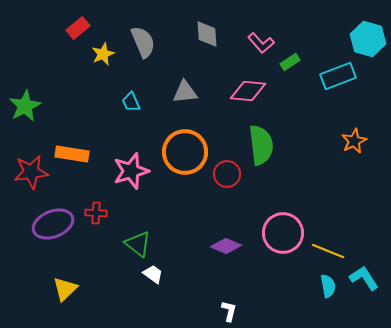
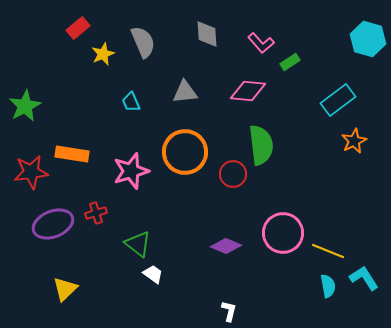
cyan rectangle: moved 24 px down; rotated 16 degrees counterclockwise
red circle: moved 6 px right
red cross: rotated 20 degrees counterclockwise
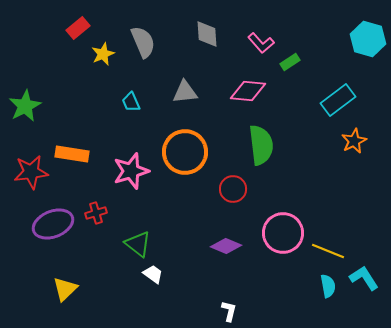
red circle: moved 15 px down
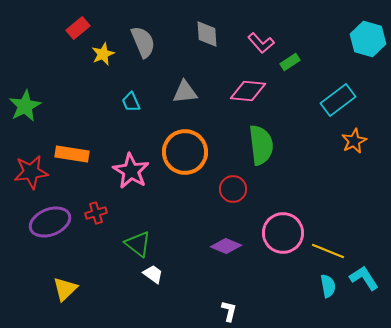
pink star: rotated 24 degrees counterclockwise
purple ellipse: moved 3 px left, 2 px up
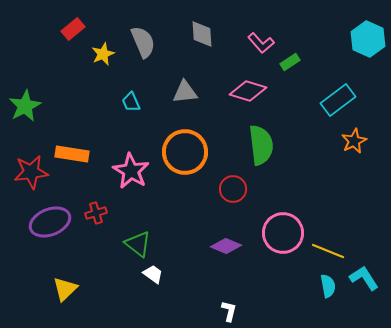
red rectangle: moved 5 px left, 1 px down
gray diamond: moved 5 px left
cyan hexagon: rotated 8 degrees clockwise
pink diamond: rotated 12 degrees clockwise
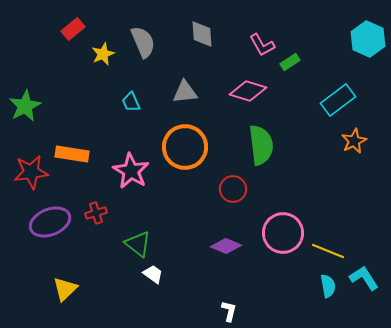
pink L-shape: moved 1 px right, 2 px down; rotated 12 degrees clockwise
orange circle: moved 5 px up
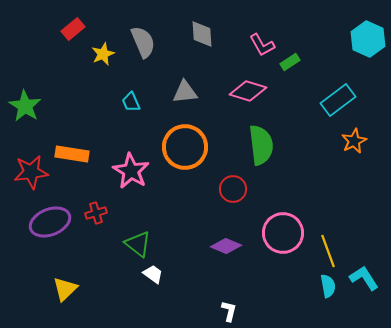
green star: rotated 12 degrees counterclockwise
yellow line: rotated 48 degrees clockwise
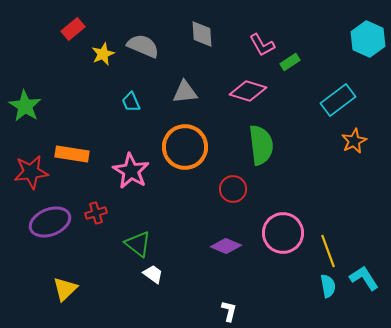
gray semicircle: moved 4 px down; rotated 44 degrees counterclockwise
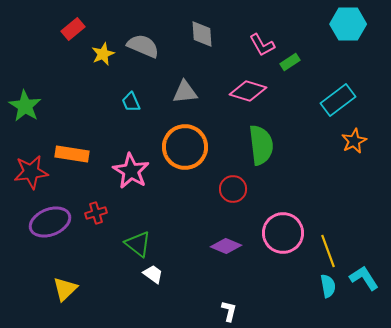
cyan hexagon: moved 20 px left, 15 px up; rotated 24 degrees counterclockwise
